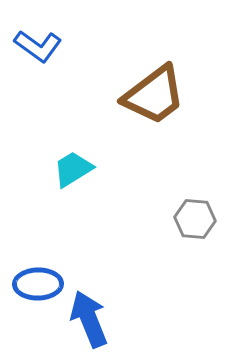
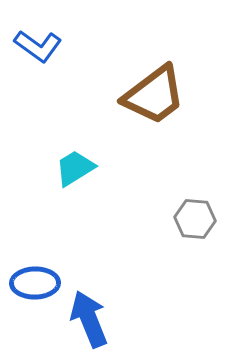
cyan trapezoid: moved 2 px right, 1 px up
blue ellipse: moved 3 px left, 1 px up
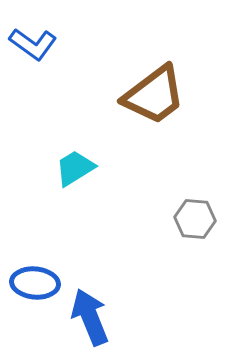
blue L-shape: moved 5 px left, 2 px up
blue ellipse: rotated 6 degrees clockwise
blue arrow: moved 1 px right, 2 px up
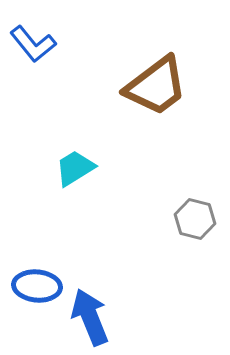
blue L-shape: rotated 15 degrees clockwise
brown trapezoid: moved 2 px right, 9 px up
gray hexagon: rotated 9 degrees clockwise
blue ellipse: moved 2 px right, 3 px down
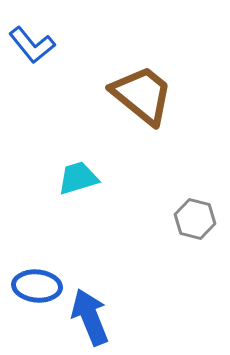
blue L-shape: moved 1 px left, 1 px down
brown trapezoid: moved 14 px left, 9 px down; rotated 104 degrees counterclockwise
cyan trapezoid: moved 3 px right, 10 px down; rotated 15 degrees clockwise
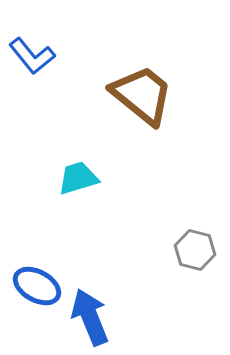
blue L-shape: moved 11 px down
gray hexagon: moved 31 px down
blue ellipse: rotated 24 degrees clockwise
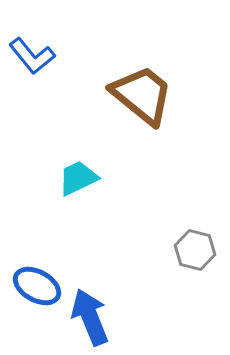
cyan trapezoid: rotated 9 degrees counterclockwise
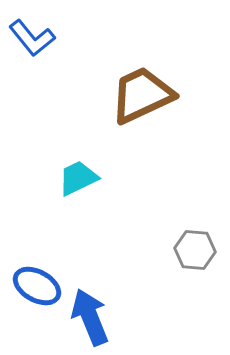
blue L-shape: moved 18 px up
brown trapezoid: rotated 64 degrees counterclockwise
gray hexagon: rotated 9 degrees counterclockwise
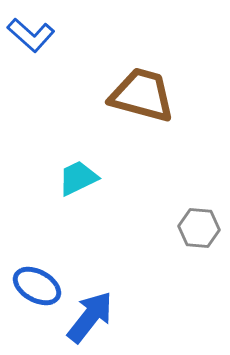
blue L-shape: moved 1 px left, 3 px up; rotated 9 degrees counterclockwise
brown trapezoid: rotated 40 degrees clockwise
gray hexagon: moved 4 px right, 22 px up
blue arrow: rotated 60 degrees clockwise
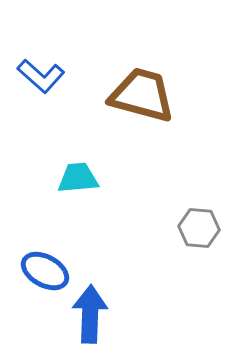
blue L-shape: moved 10 px right, 41 px down
cyan trapezoid: rotated 21 degrees clockwise
blue ellipse: moved 8 px right, 15 px up
blue arrow: moved 3 px up; rotated 36 degrees counterclockwise
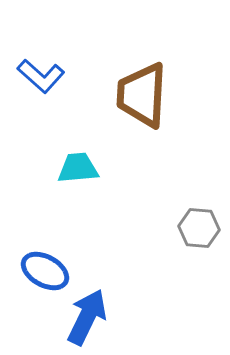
brown trapezoid: rotated 102 degrees counterclockwise
cyan trapezoid: moved 10 px up
blue arrow: moved 3 px left, 3 px down; rotated 24 degrees clockwise
